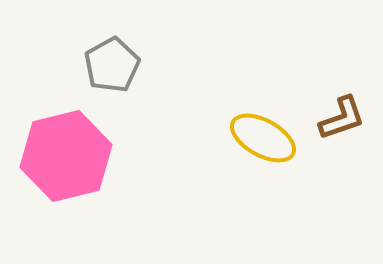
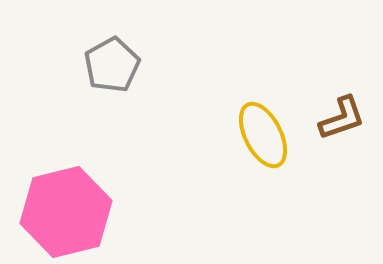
yellow ellipse: moved 3 px up; rotated 34 degrees clockwise
pink hexagon: moved 56 px down
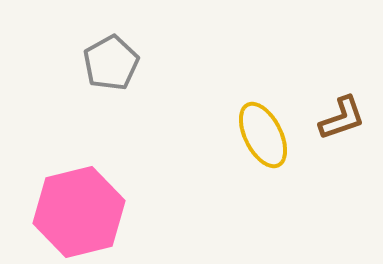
gray pentagon: moved 1 px left, 2 px up
pink hexagon: moved 13 px right
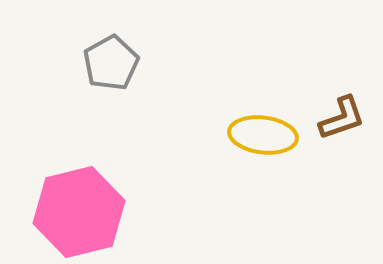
yellow ellipse: rotated 56 degrees counterclockwise
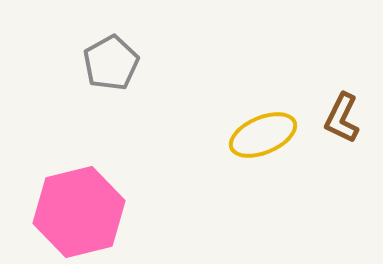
brown L-shape: rotated 135 degrees clockwise
yellow ellipse: rotated 30 degrees counterclockwise
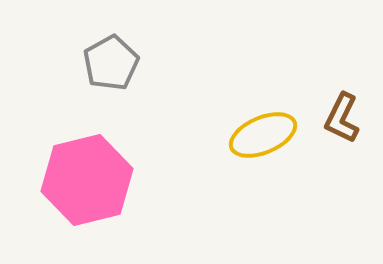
pink hexagon: moved 8 px right, 32 px up
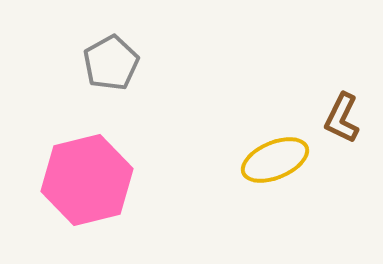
yellow ellipse: moved 12 px right, 25 px down
